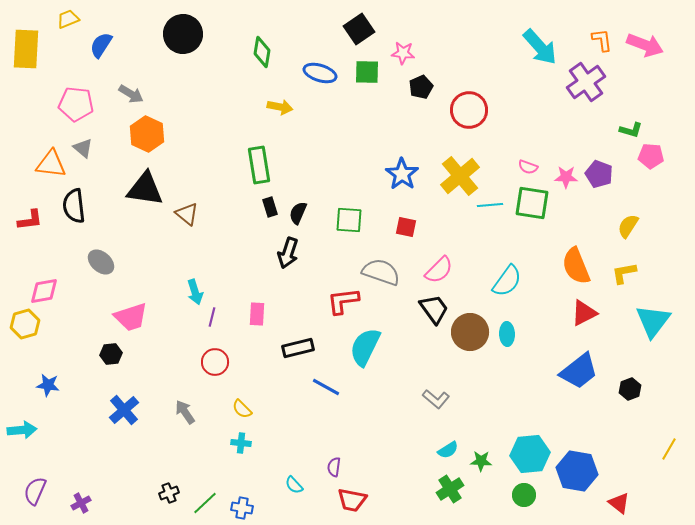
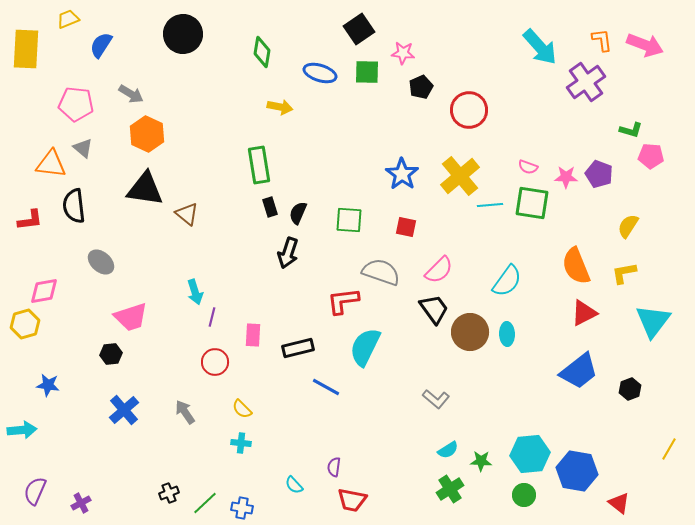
pink rectangle at (257, 314): moved 4 px left, 21 px down
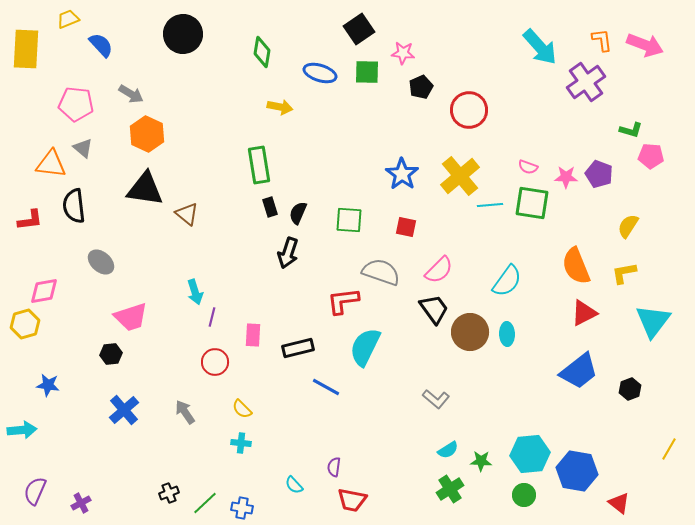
blue semicircle at (101, 45): rotated 104 degrees clockwise
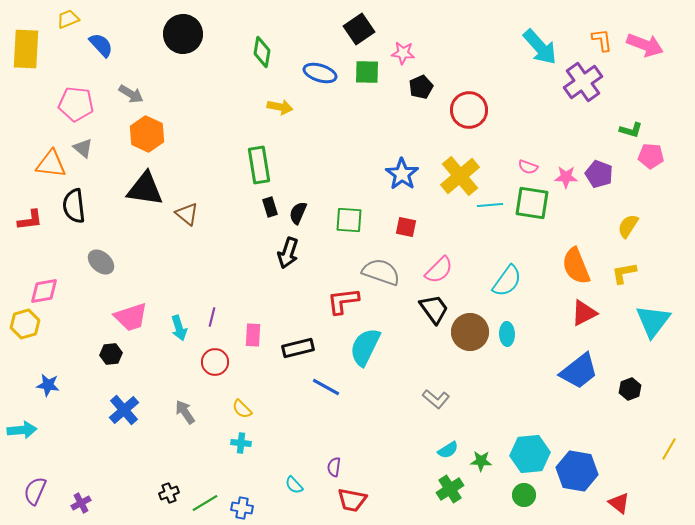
purple cross at (586, 82): moved 3 px left
cyan arrow at (195, 292): moved 16 px left, 36 px down
green line at (205, 503): rotated 12 degrees clockwise
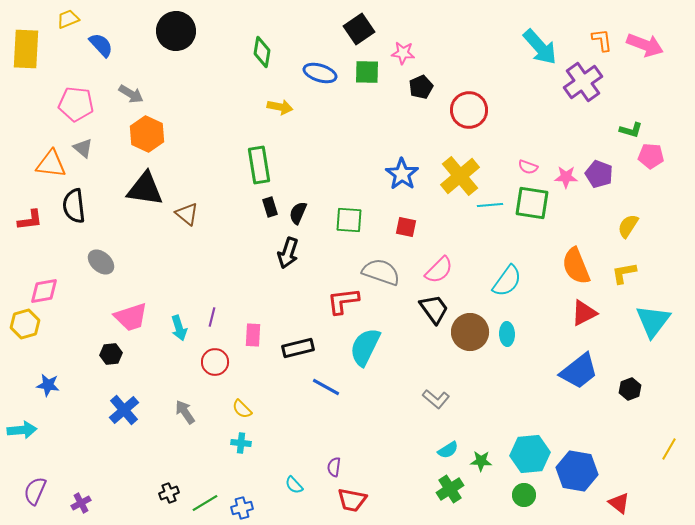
black circle at (183, 34): moved 7 px left, 3 px up
blue cross at (242, 508): rotated 25 degrees counterclockwise
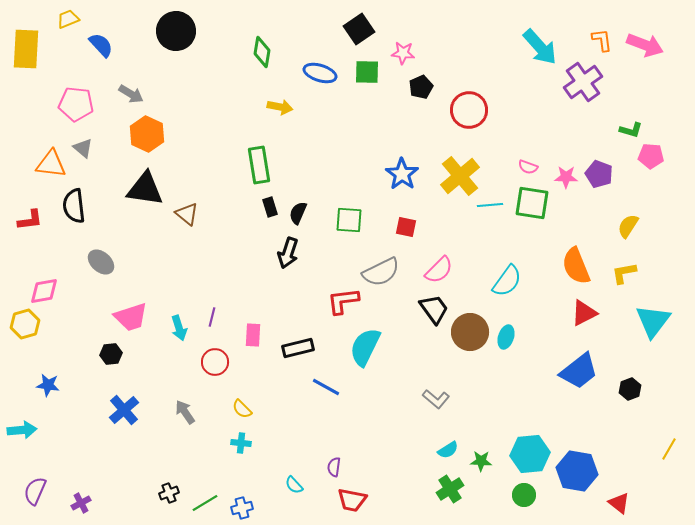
gray semicircle at (381, 272): rotated 135 degrees clockwise
cyan ellipse at (507, 334): moved 1 px left, 3 px down; rotated 20 degrees clockwise
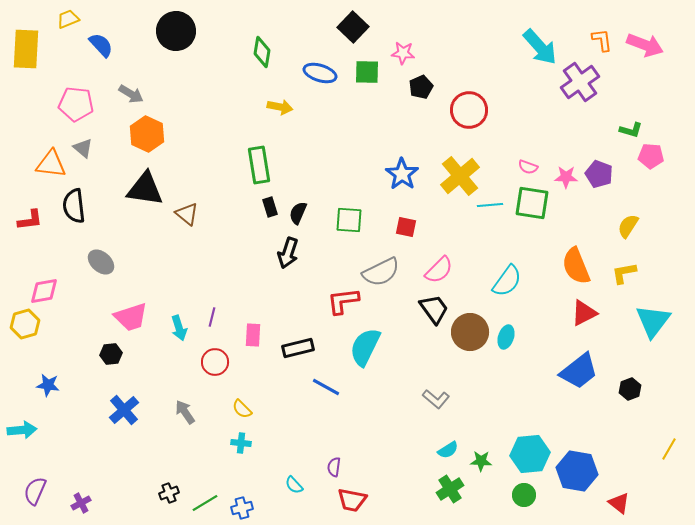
black square at (359, 29): moved 6 px left, 2 px up; rotated 12 degrees counterclockwise
purple cross at (583, 82): moved 3 px left
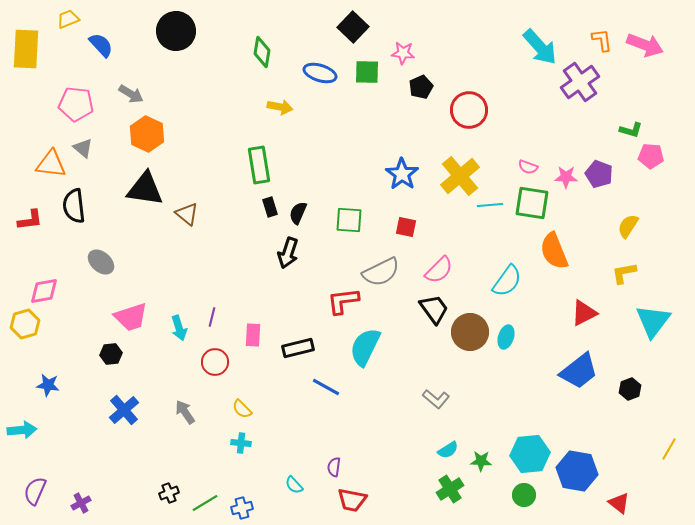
orange semicircle at (576, 266): moved 22 px left, 15 px up
